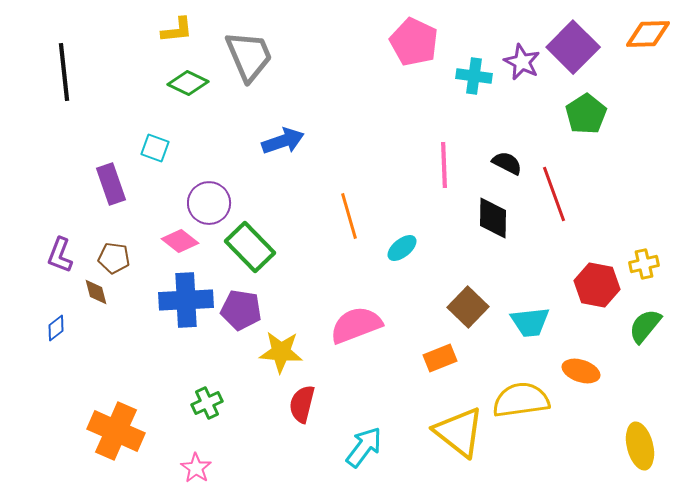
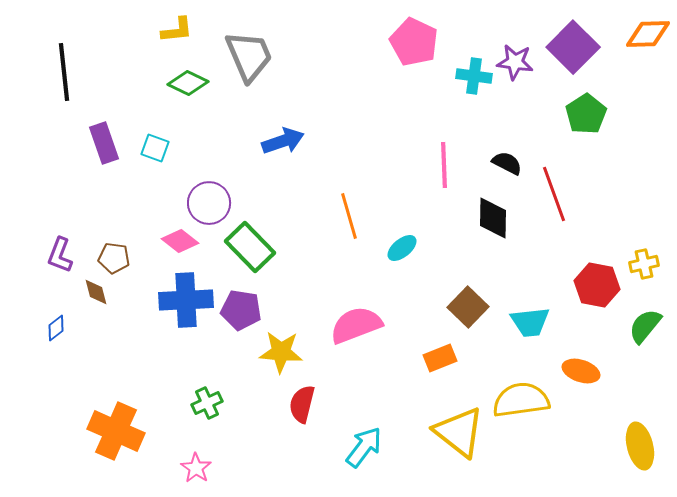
purple star at (522, 62): moved 7 px left; rotated 18 degrees counterclockwise
purple rectangle at (111, 184): moved 7 px left, 41 px up
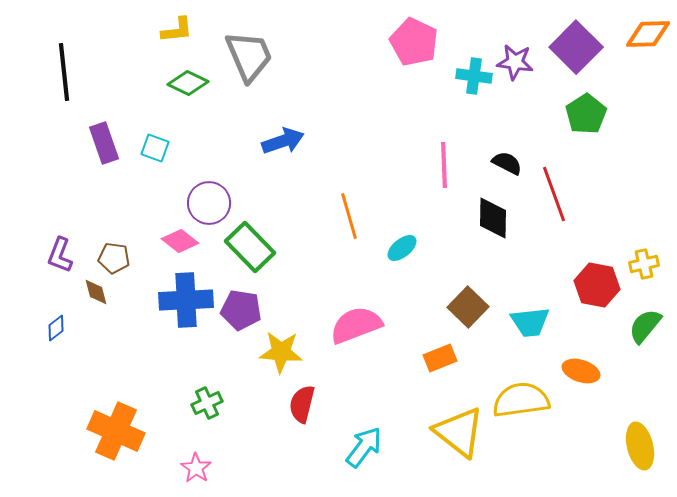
purple square at (573, 47): moved 3 px right
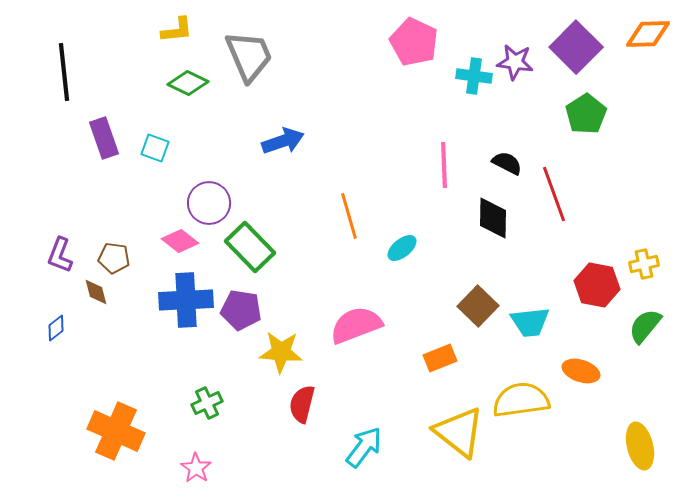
purple rectangle at (104, 143): moved 5 px up
brown square at (468, 307): moved 10 px right, 1 px up
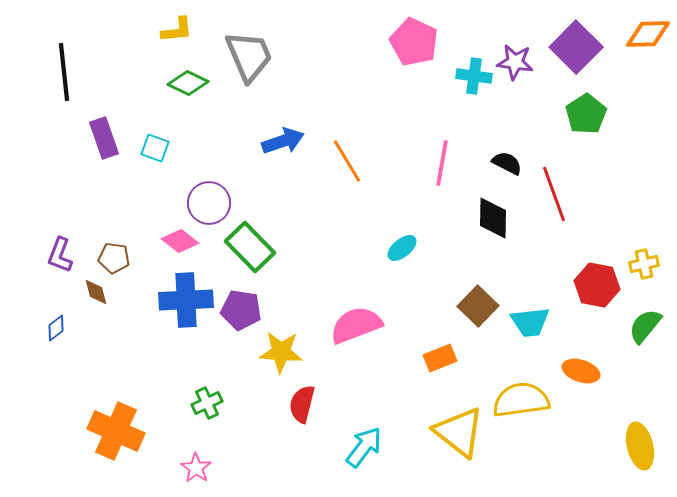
pink line at (444, 165): moved 2 px left, 2 px up; rotated 12 degrees clockwise
orange line at (349, 216): moved 2 px left, 55 px up; rotated 15 degrees counterclockwise
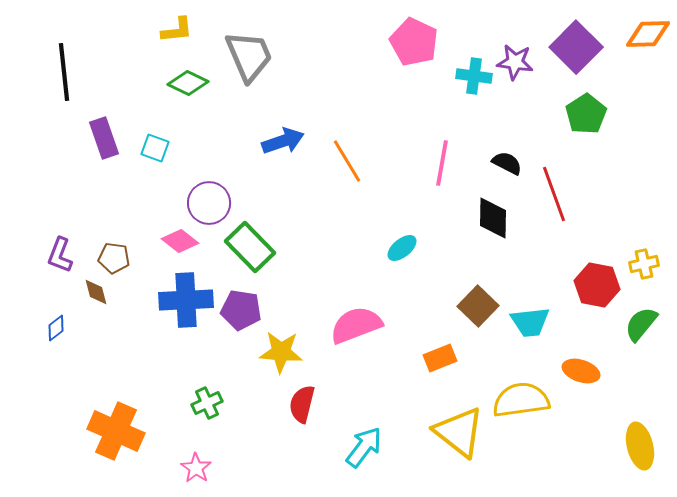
green semicircle at (645, 326): moved 4 px left, 2 px up
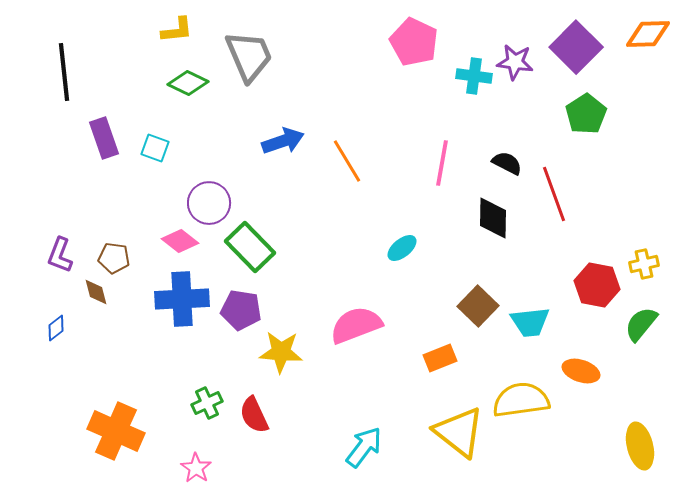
blue cross at (186, 300): moved 4 px left, 1 px up
red semicircle at (302, 404): moved 48 px left, 11 px down; rotated 39 degrees counterclockwise
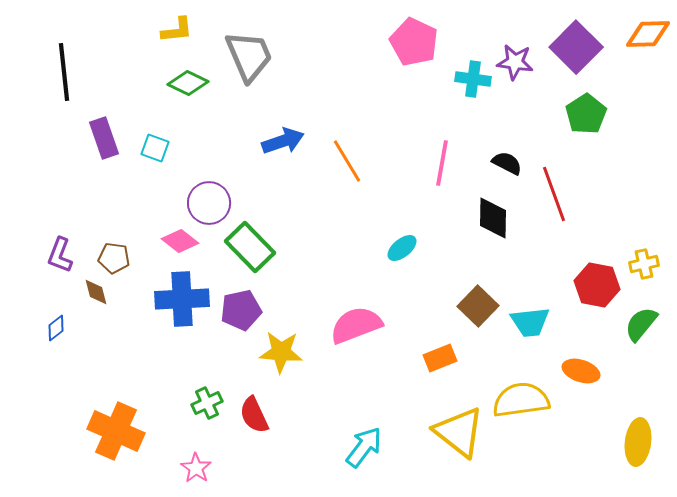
cyan cross at (474, 76): moved 1 px left, 3 px down
purple pentagon at (241, 310): rotated 21 degrees counterclockwise
yellow ellipse at (640, 446): moved 2 px left, 4 px up; rotated 21 degrees clockwise
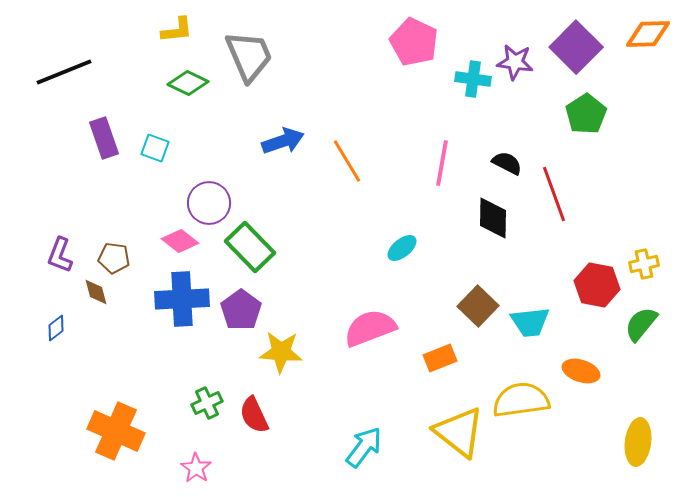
black line at (64, 72): rotated 74 degrees clockwise
purple pentagon at (241, 310): rotated 24 degrees counterclockwise
pink semicircle at (356, 325): moved 14 px right, 3 px down
